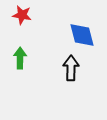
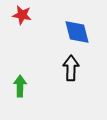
blue diamond: moved 5 px left, 3 px up
green arrow: moved 28 px down
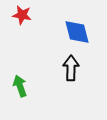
green arrow: rotated 20 degrees counterclockwise
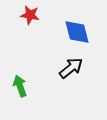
red star: moved 8 px right
black arrow: rotated 50 degrees clockwise
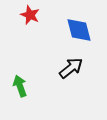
red star: rotated 12 degrees clockwise
blue diamond: moved 2 px right, 2 px up
